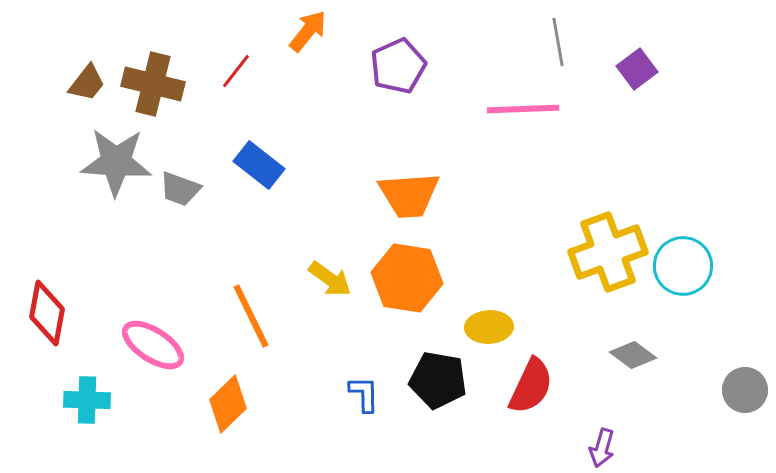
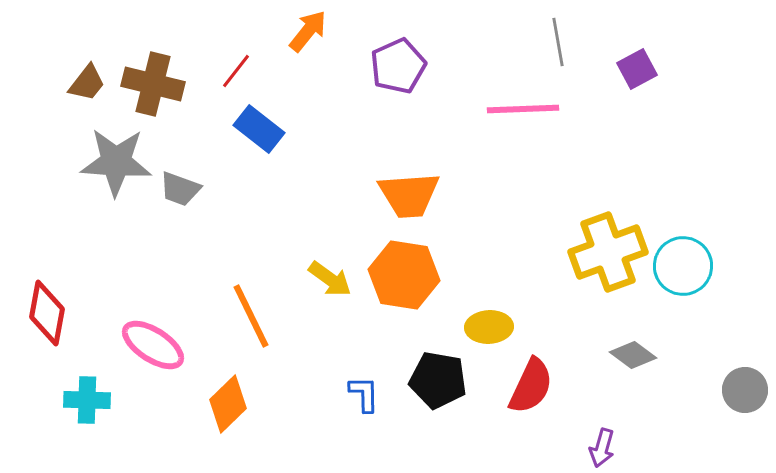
purple square: rotated 9 degrees clockwise
blue rectangle: moved 36 px up
orange hexagon: moved 3 px left, 3 px up
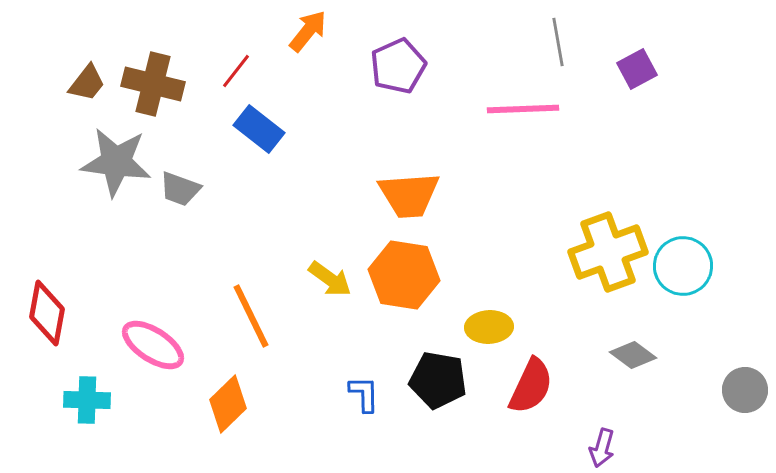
gray star: rotated 4 degrees clockwise
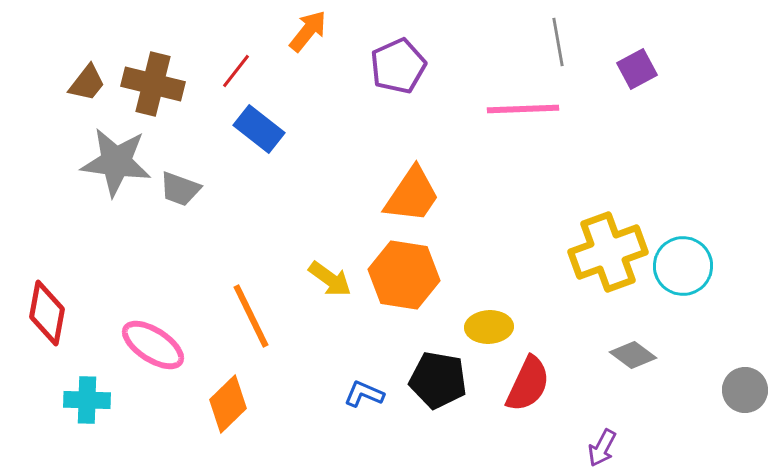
orange trapezoid: moved 3 px right; rotated 52 degrees counterclockwise
red semicircle: moved 3 px left, 2 px up
blue L-shape: rotated 66 degrees counterclockwise
purple arrow: rotated 12 degrees clockwise
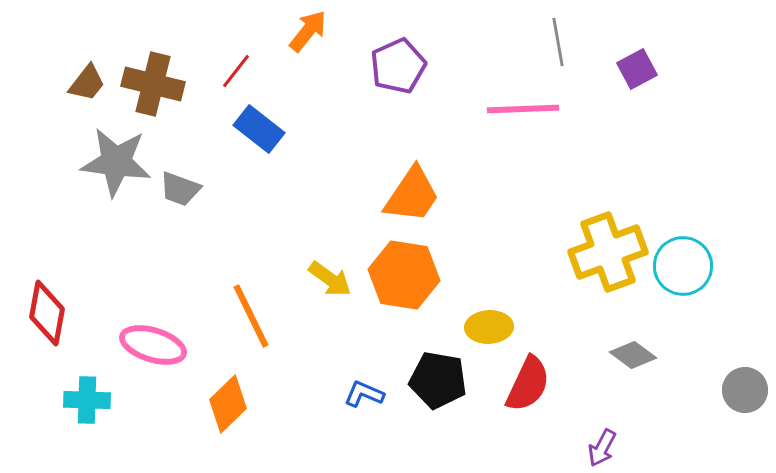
pink ellipse: rotated 16 degrees counterclockwise
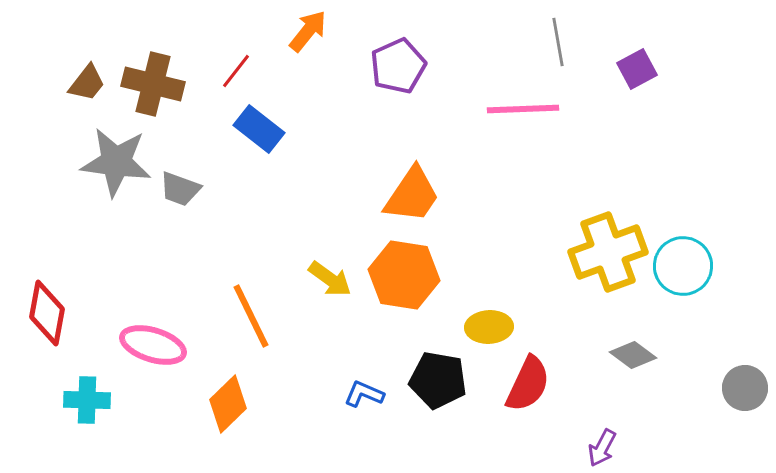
gray circle: moved 2 px up
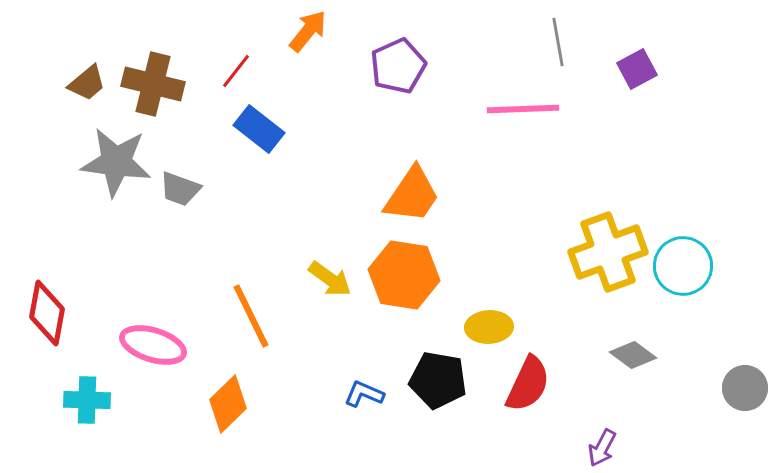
brown trapezoid: rotated 12 degrees clockwise
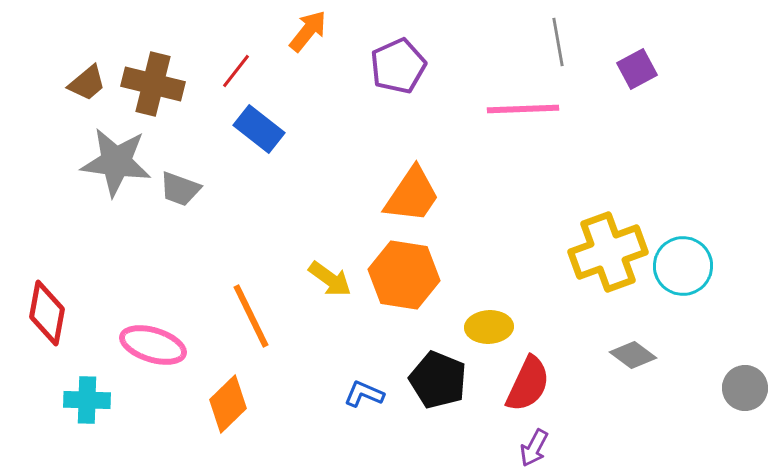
black pentagon: rotated 12 degrees clockwise
purple arrow: moved 68 px left
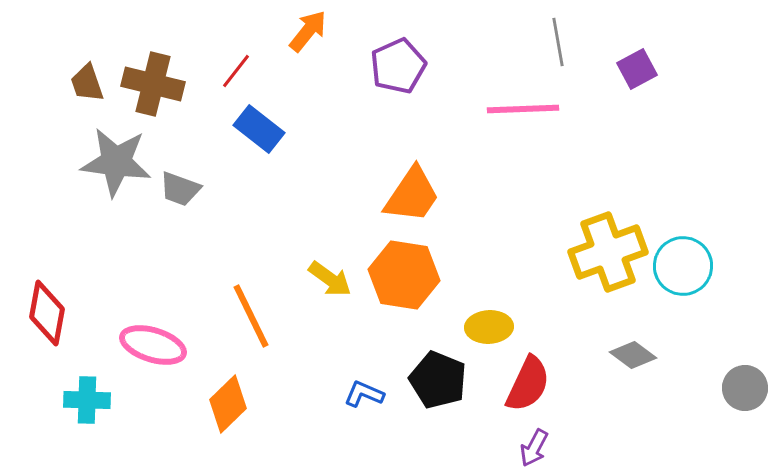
brown trapezoid: rotated 111 degrees clockwise
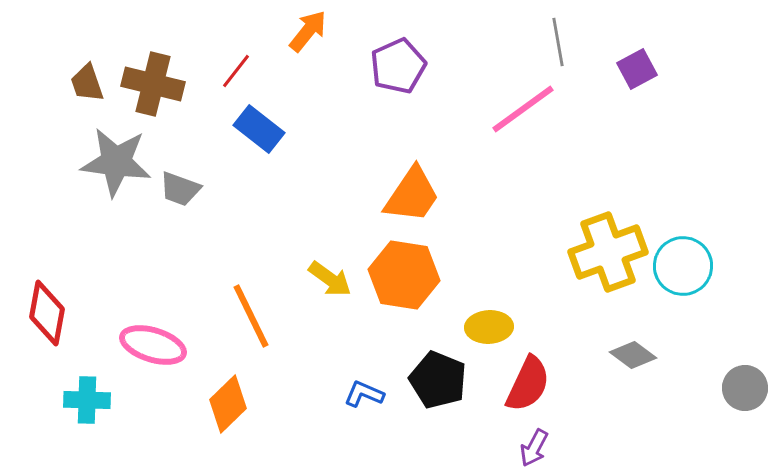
pink line: rotated 34 degrees counterclockwise
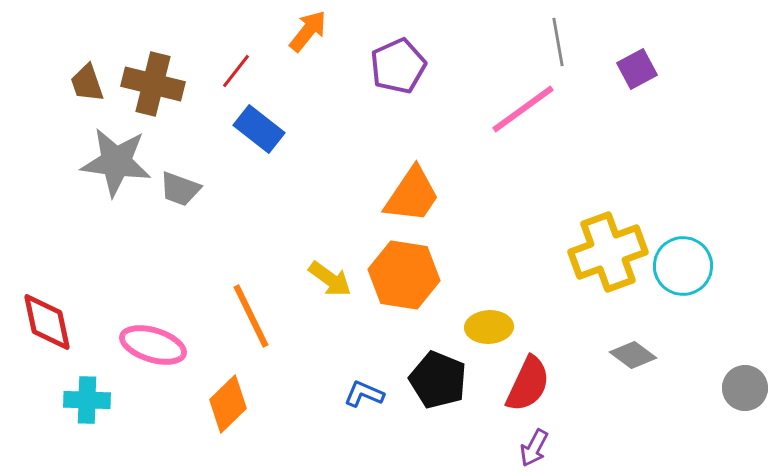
red diamond: moved 9 px down; rotated 22 degrees counterclockwise
